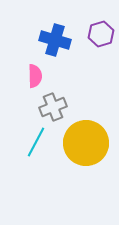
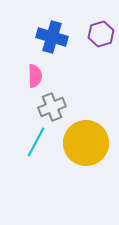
blue cross: moved 3 px left, 3 px up
gray cross: moved 1 px left
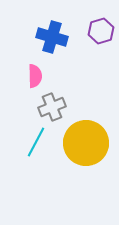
purple hexagon: moved 3 px up
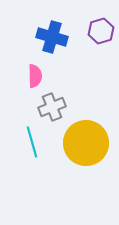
cyan line: moved 4 px left; rotated 44 degrees counterclockwise
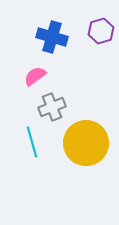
pink semicircle: rotated 125 degrees counterclockwise
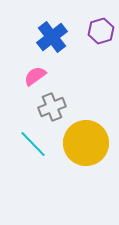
blue cross: rotated 36 degrees clockwise
cyan line: moved 1 px right, 2 px down; rotated 28 degrees counterclockwise
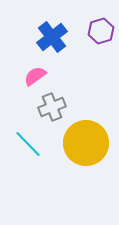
cyan line: moved 5 px left
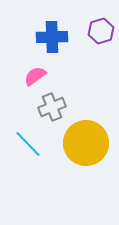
blue cross: rotated 36 degrees clockwise
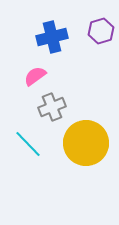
blue cross: rotated 12 degrees counterclockwise
